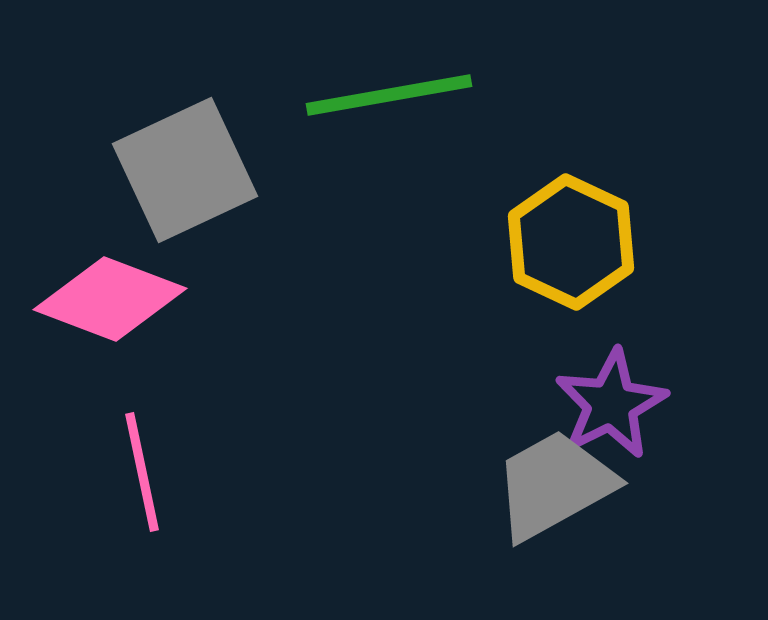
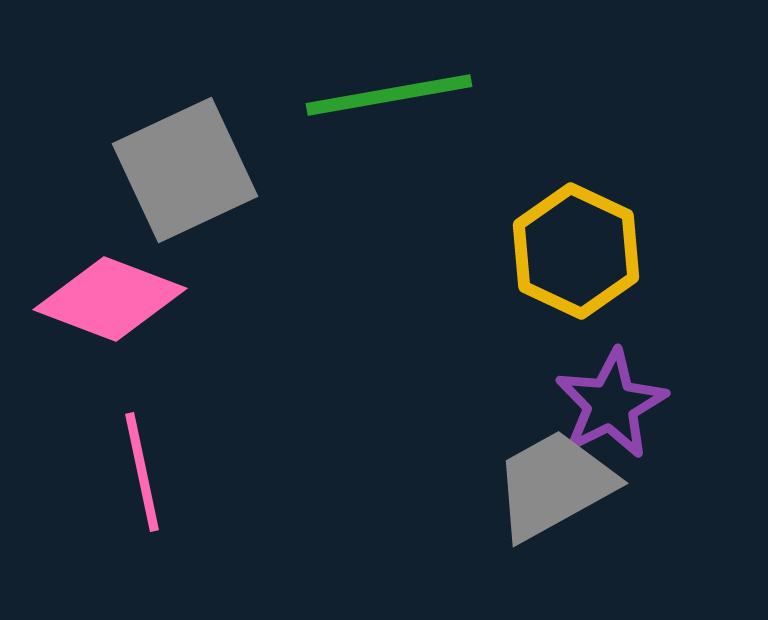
yellow hexagon: moved 5 px right, 9 px down
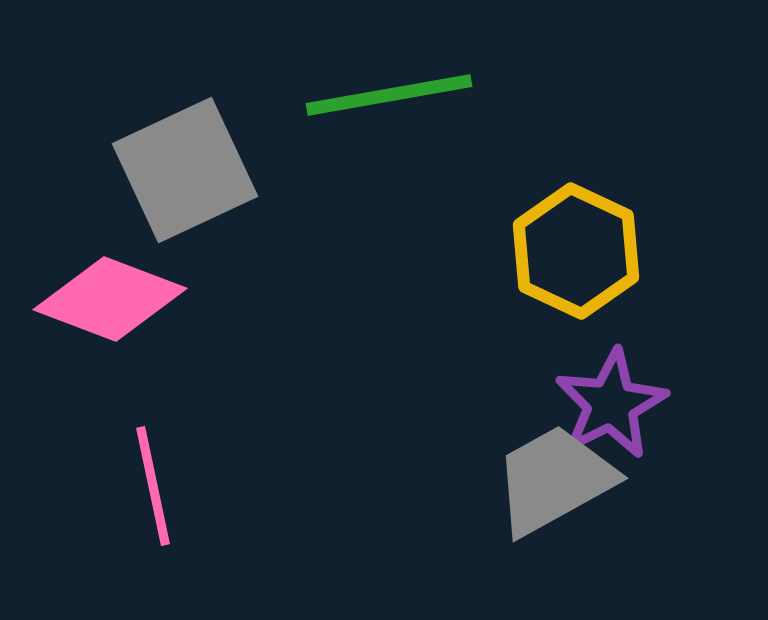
pink line: moved 11 px right, 14 px down
gray trapezoid: moved 5 px up
